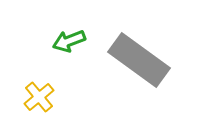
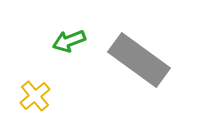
yellow cross: moved 4 px left, 1 px up
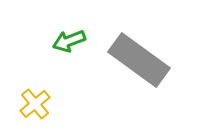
yellow cross: moved 8 px down
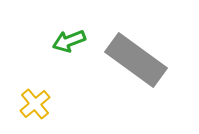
gray rectangle: moved 3 px left
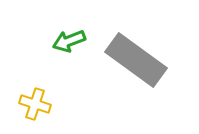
yellow cross: rotated 32 degrees counterclockwise
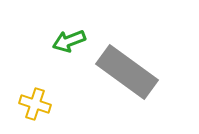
gray rectangle: moved 9 px left, 12 px down
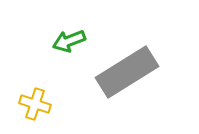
gray rectangle: rotated 68 degrees counterclockwise
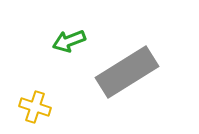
yellow cross: moved 3 px down
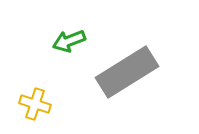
yellow cross: moved 3 px up
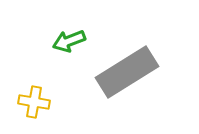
yellow cross: moved 1 px left, 2 px up; rotated 8 degrees counterclockwise
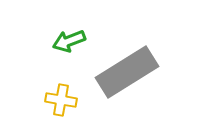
yellow cross: moved 27 px right, 2 px up
